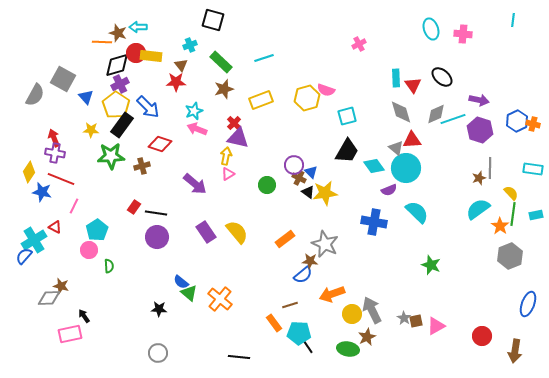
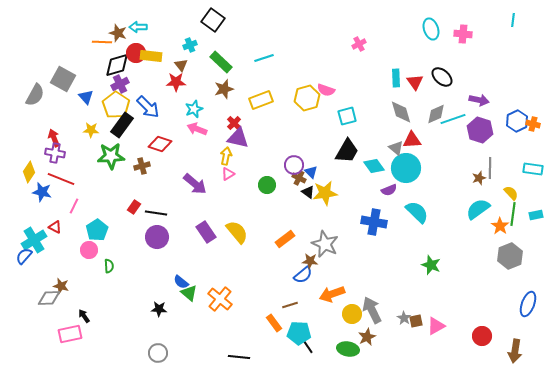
black square at (213, 20): rotated 20 degrees clockwise
red triangle at (413, 85): moved 2 px right, 3 px up
cyan star at (194, 111): moved 2 px up
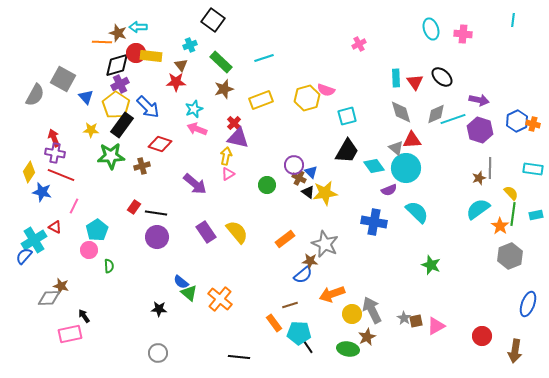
red line at (61, 179): moved 4 px up
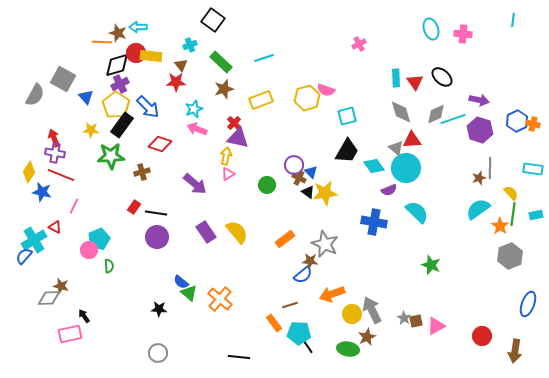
brown cross at (142, 166): moved 6 px down
cyan pentagon at (97, 230): moved 2 px right, 9 px down; rotated 10 degrees clockwise
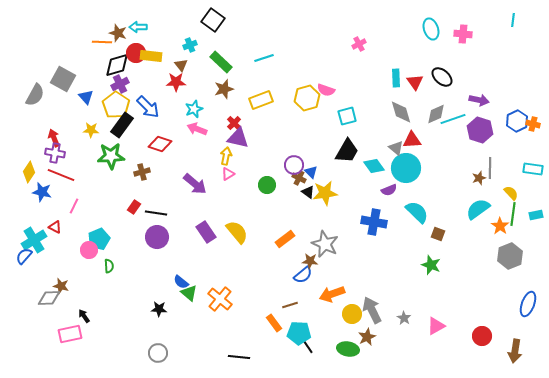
brown square at (416, 321): moved 22 px right, 87 px up; rotated 32 degrees clockwise
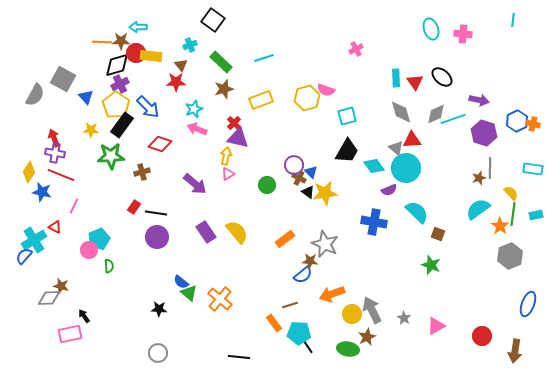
brown star at (118, 33): moved 3 px right, 8 px down; rotated 18 degrees counterclockwise
pink cross at (359, 44): moved 3 px left, 5 px down
purple hexagon at (480, 130): moved 4 px right, 3 px down
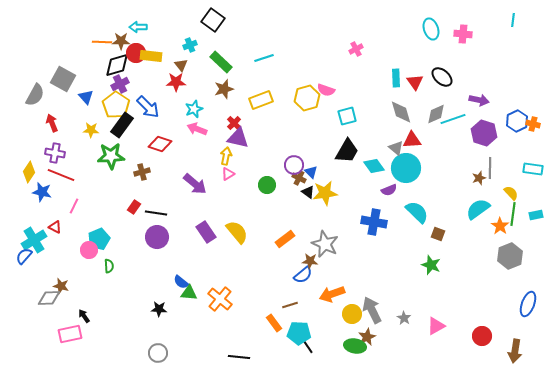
red arrow at (54, 138): moved 2 px left, 15 px up
green triangle at (189, 293): rotated 36 degrees counterclockwise
green ellipse at (348, 349): moved 7 px right, 3 px up
